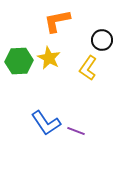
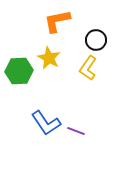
black circle: moved 6 px left
green hexagon: moved 10 px down
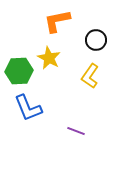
yellow L-shape: moved 2 px right, 8 px down
blue L-shape: moved 18 px left, 15 px up; rotated 12 degrees clockwise
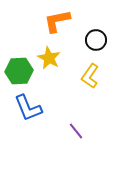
purple line: rotated 30 degrees clockwise
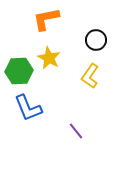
orange L-shape: moved 11 px left, 2 px up
